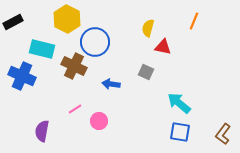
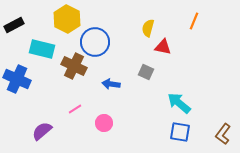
black rectangle: moved 1 px right, 3 px down
blue cross: moved 5 px left, 3 px down
pink circle: moved 5 px right, 2 px down
purple semicircle: rotated 40 degrees clockwise
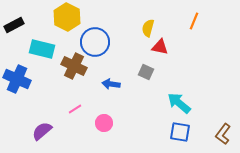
yellow hexagon: moved 2 px up
red triangle: moved 3 px left
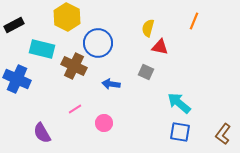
blue circle: moved 3 px right, 1 px down
purple semicircle: moved 2 px down; rotated 80 degrees counterclockwise
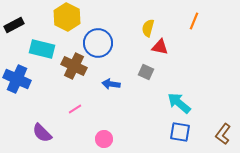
pink circle: moved 16 px down
purple semicircle: rotated 15 degrees counterclockwise
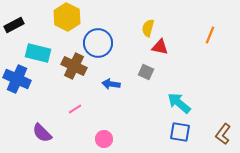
orange line: moved 16 px right, 14 px down
cyan rectangle: moved 4 px left, 4 px down
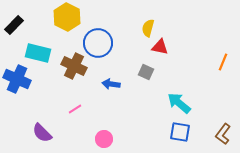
black rectangle: rotated 18 degrees counterclockwise
orange line: moved 13 px right, 27 px down
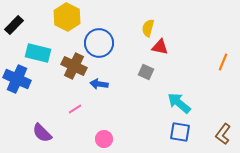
blue circle: moved 1 px right
blue arrow: moved 12 px left
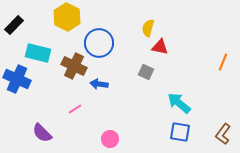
pink circle: moved 6 px right
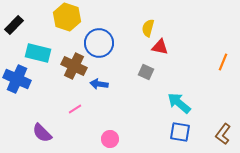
yellow hexagon: rotated 8 degrees counterclockwise
